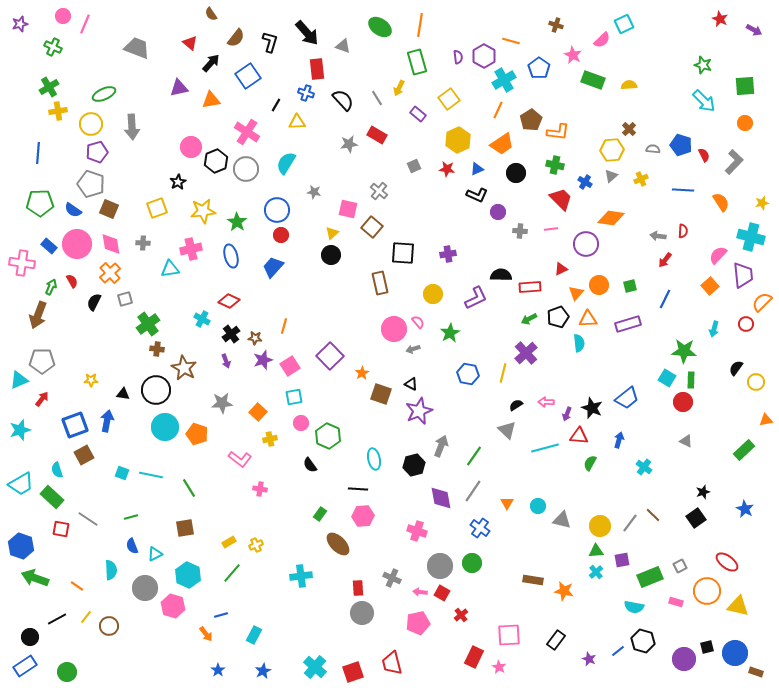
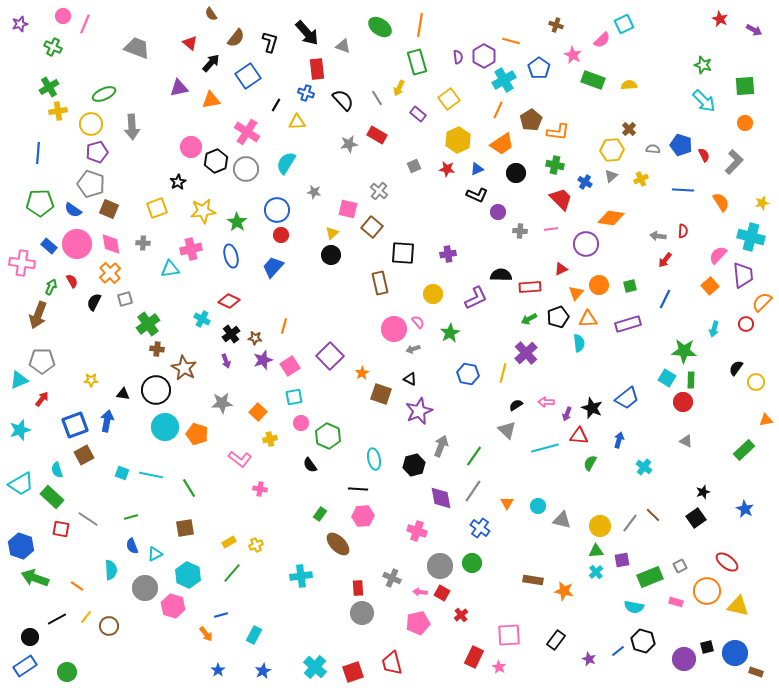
black triangle at (411, 384): moved 1 px left, 5 px up
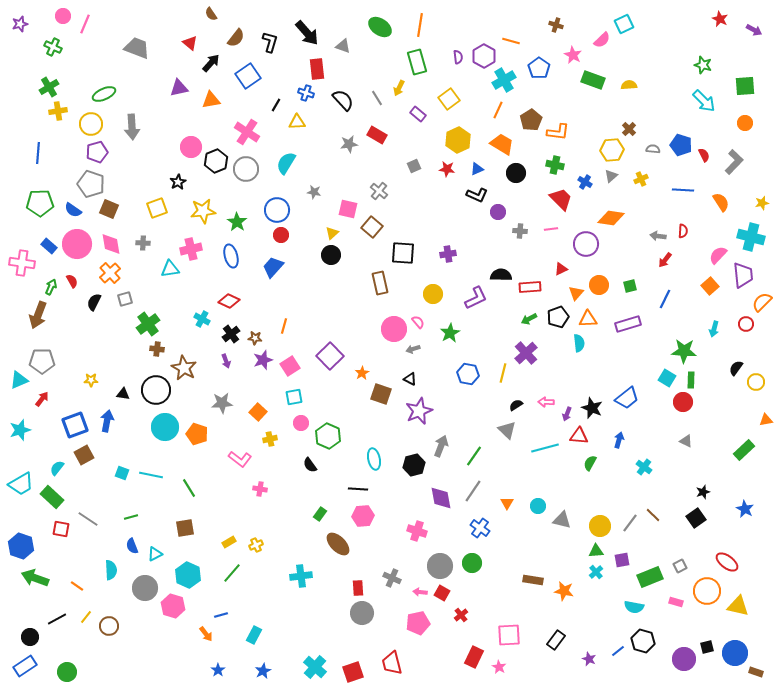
orange trapezoid at (502, 144): rotated 115 degrees counterclockwise
cyan semicircle at (57, 470): moved 2 px up; rotated 56 degrees clockwise
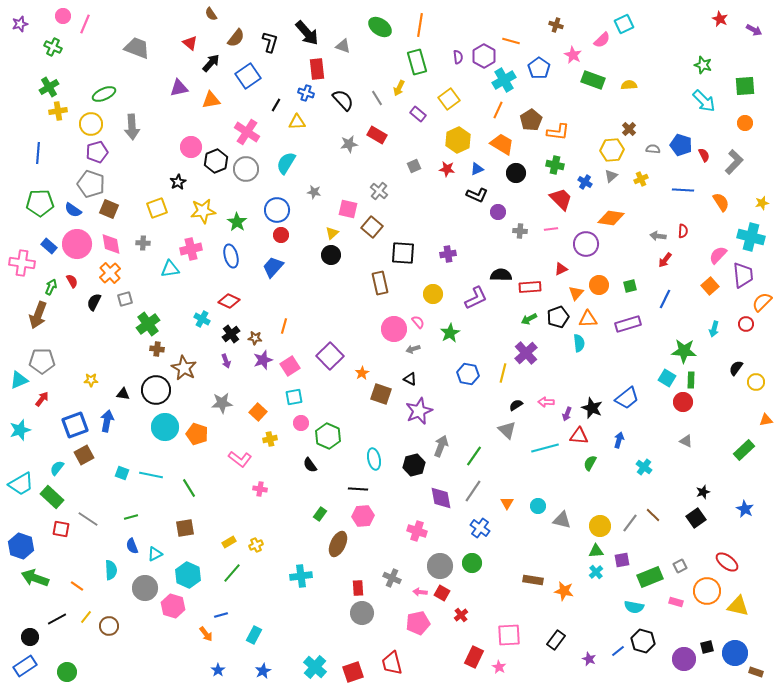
brown ellipse at (338, 544): rotated 70 degrees clockwise
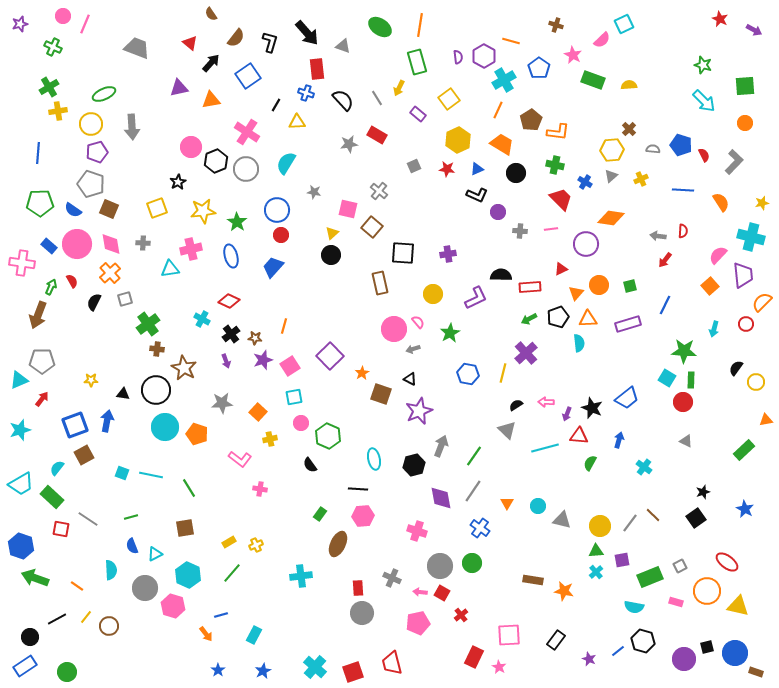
blue line at (665, 299): moved 6 px down
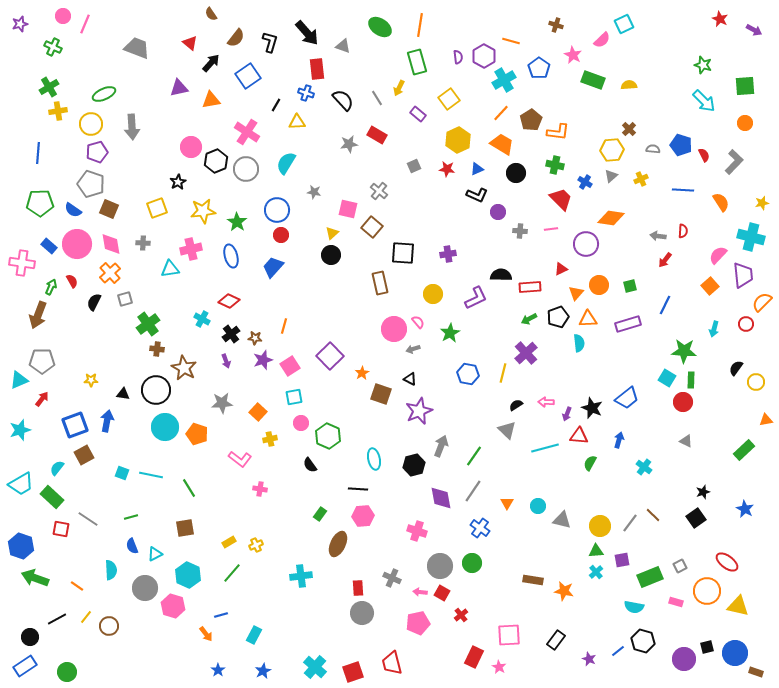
orange line at (498, 110): moved 3 px right, 3 px down; rotated 18 degrees clockwise
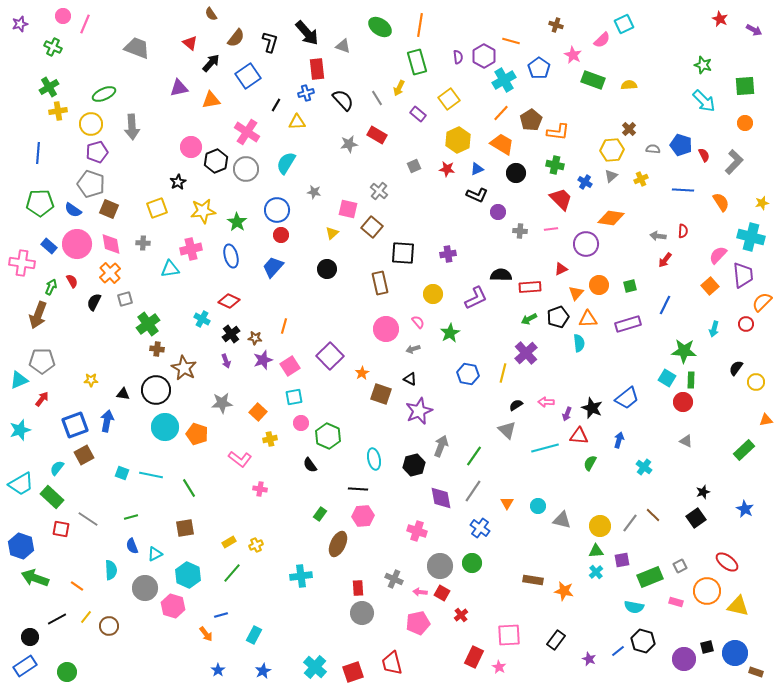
blue cross at (306, 93): rotated 35 degrees counterclockwise
black circle at (331, 255): moved 4 px left, 14 px down
pink circle at (394, 329): moved 8 px left
gray cross at (392, 578): moved 2 px right, 1 px down
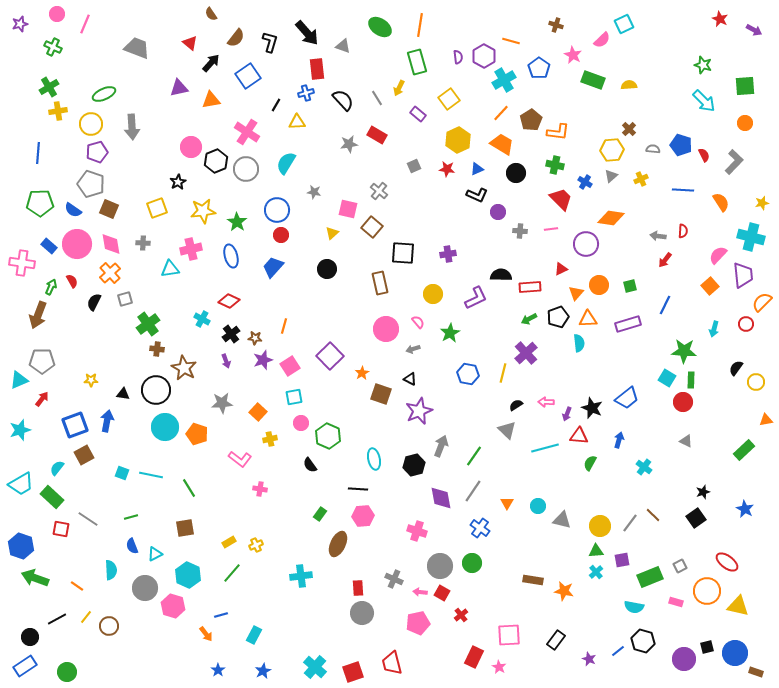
pink circle at (63, 16): moved 6 px left, 2 px up
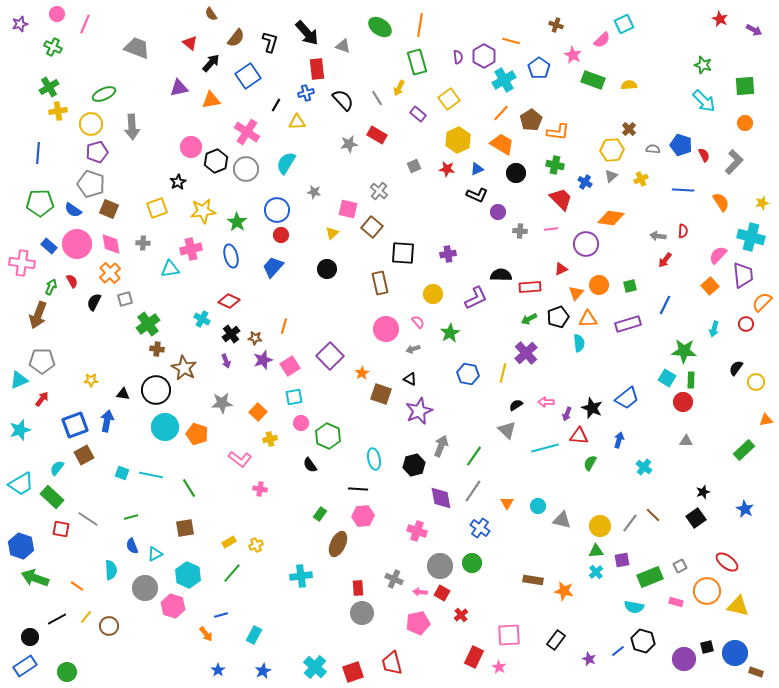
gray triangle at (686, 441): rotated 24 degrees counterclockwise
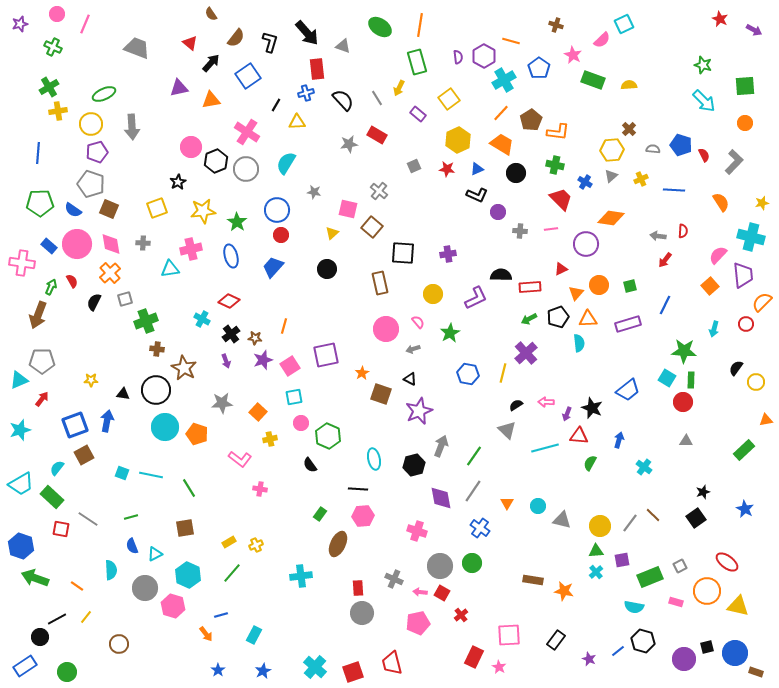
blue line at (683, 190): moved 9 px left
green cross at (148, 324): moved 2 px left, 3 px up; rotated 15 degrees clockwise
purple square at (330, 356): moved 4 px left, 1 px up; rotated 32 degrees clockwise
blue trapezoid at (627, 398): moved 1 px right, 8 px up
brown circle at (109, 626): moved 10 px right, 18 px down
black circle at (30, 637): moved 10 px right
